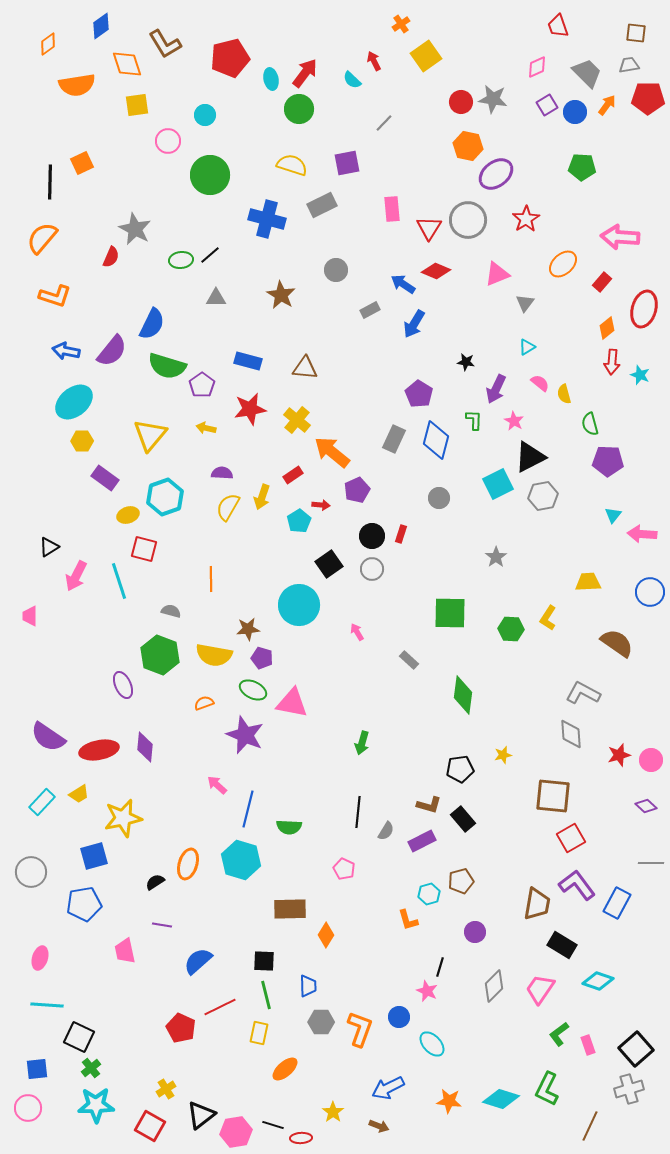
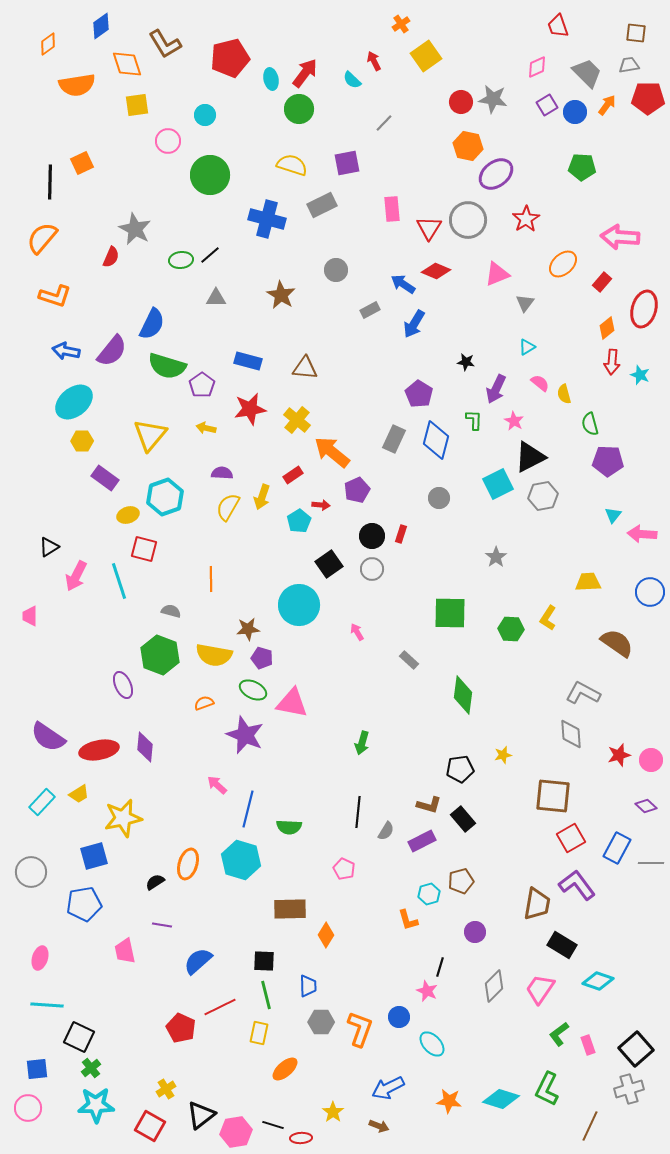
blue rectangle at (617, 903): moved 55 px up
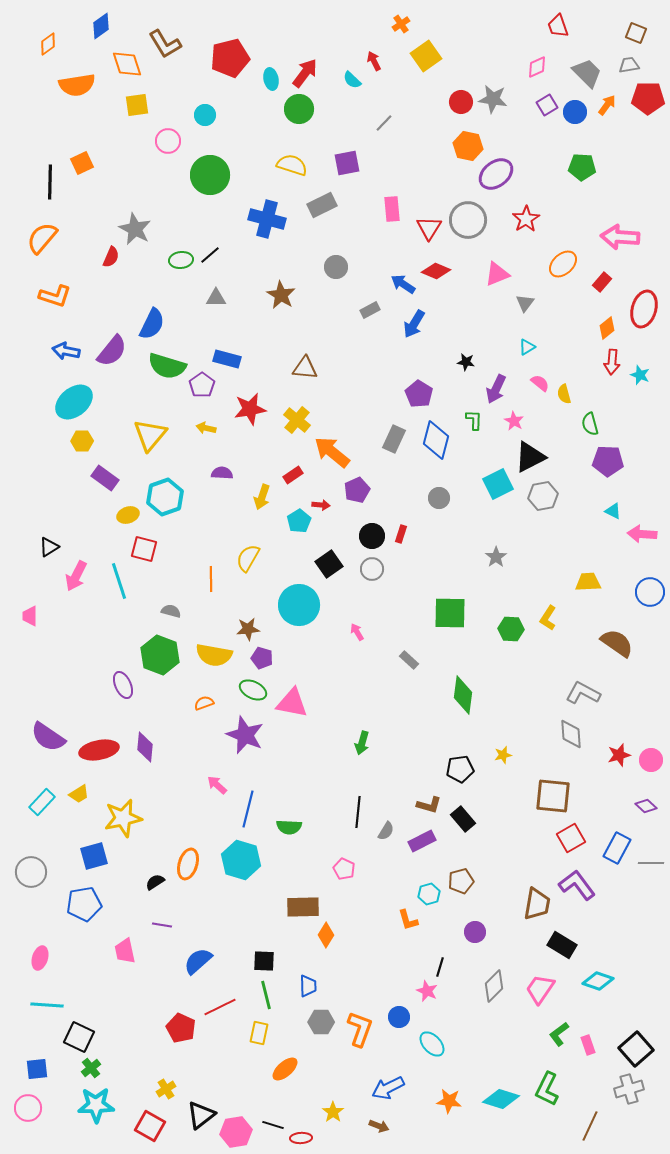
brown square at (636, 33): rotated 15 degrees clockwise
gray circle at (336, 270): moved 3 px up
blue rectangle at (248, 361): moved 21 px left, 2 px up
yellow semicircle at (228, 507): moved 20 px right, 51 px down
cyan triangle at (613, 515): moved 4 px up; rotated 42 degrees counterclockwise
brown rectangle at (290, 909): moved 13 px right, 2 px up
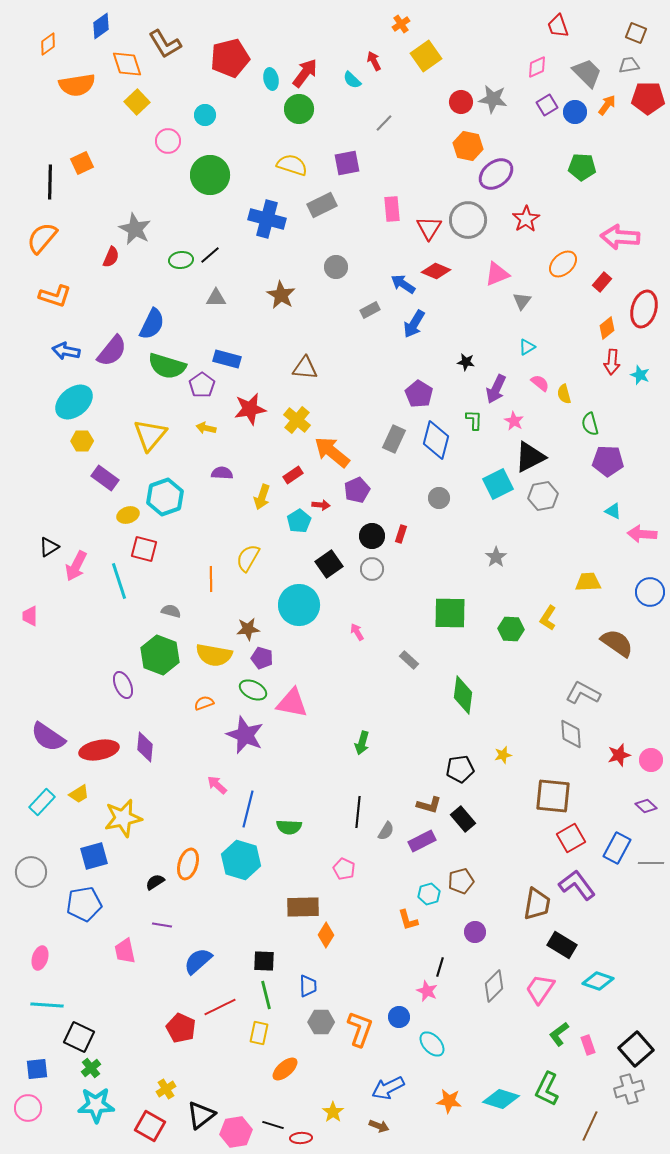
yellow square at (137, 105): moved 3 px up; rotated 35 degrees counterclockwise
gray triangle at (525, 303): moved 3 px left, 2 px up
pink arrow at (76, 576): moved 10 px up
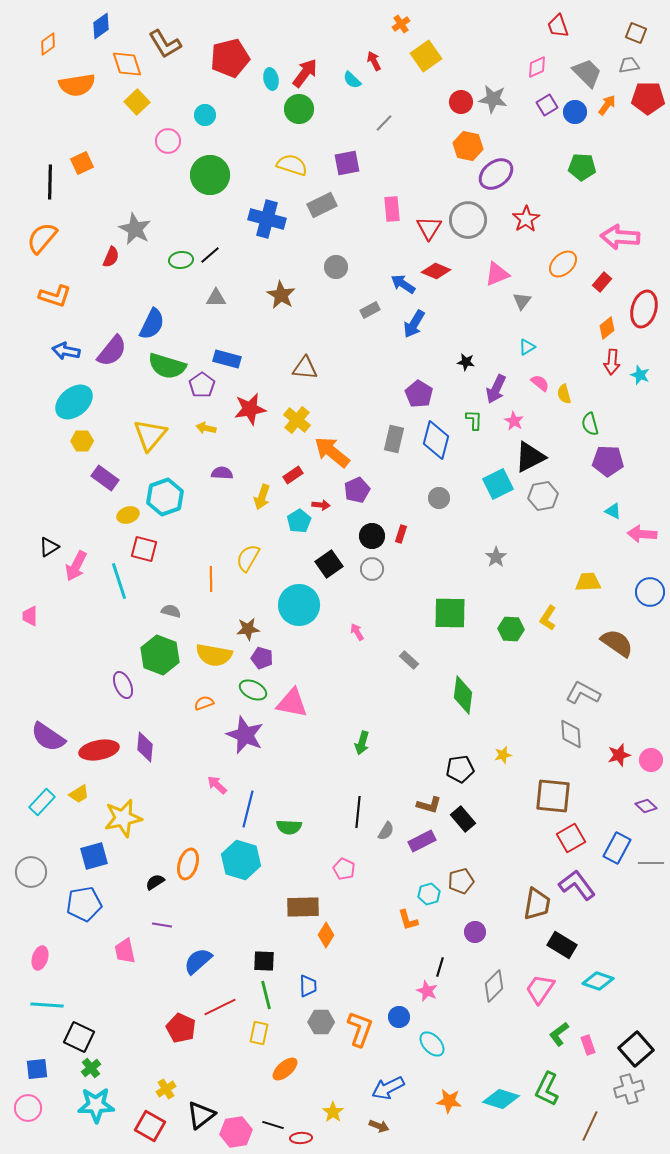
gray rectangle at (394, 439): rotated 12 degrees counterclockwise
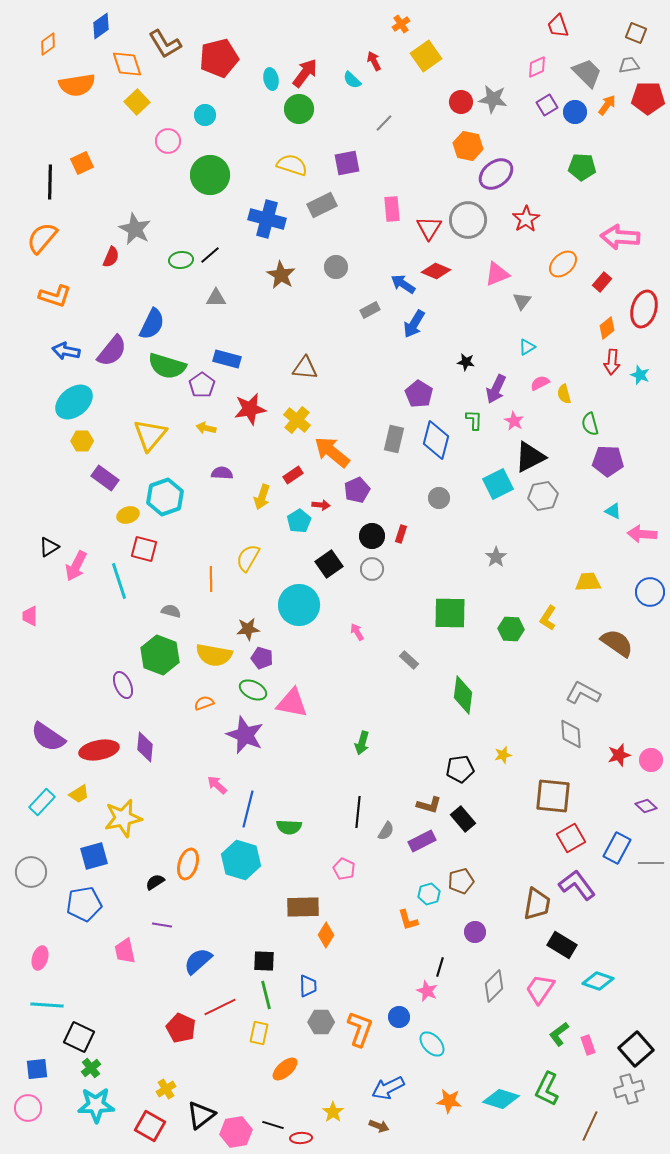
red pentagon at (230, 58): moved 11 px left
brown star at (281, 295): moved 20 px up
pink semicircle at (540, 383): rotated 66 degrees counterclockwise
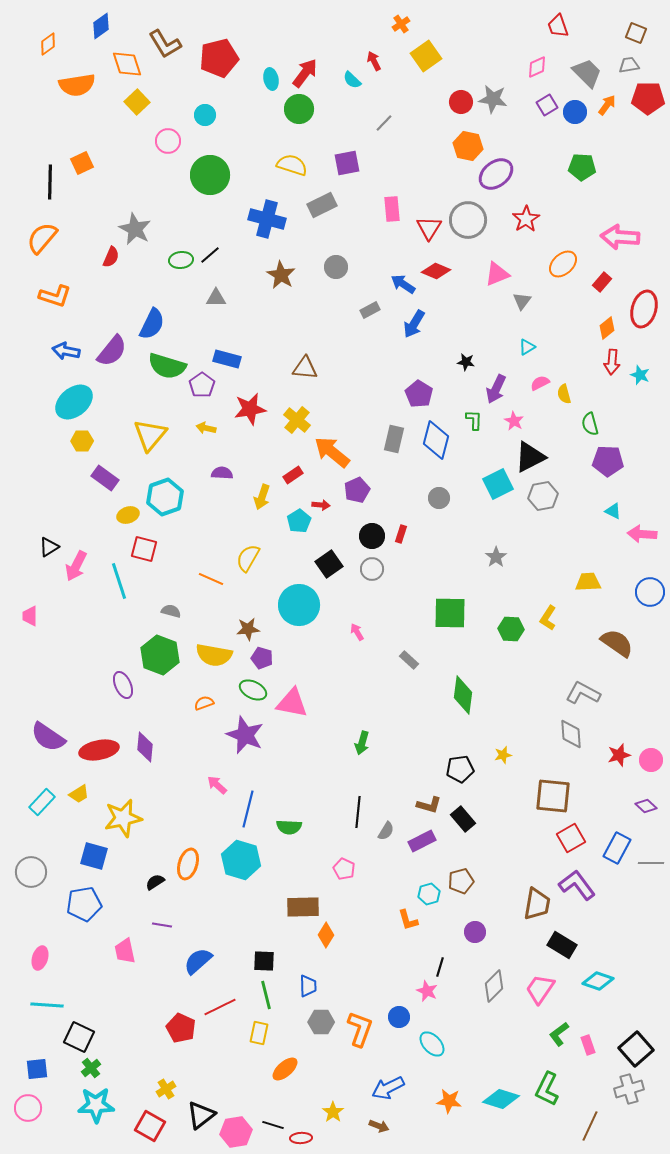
orange line at (211, 579): rotated 65 degrees counterclockwise
blue square at (94, 856): rotated 32 degrees clockwise
